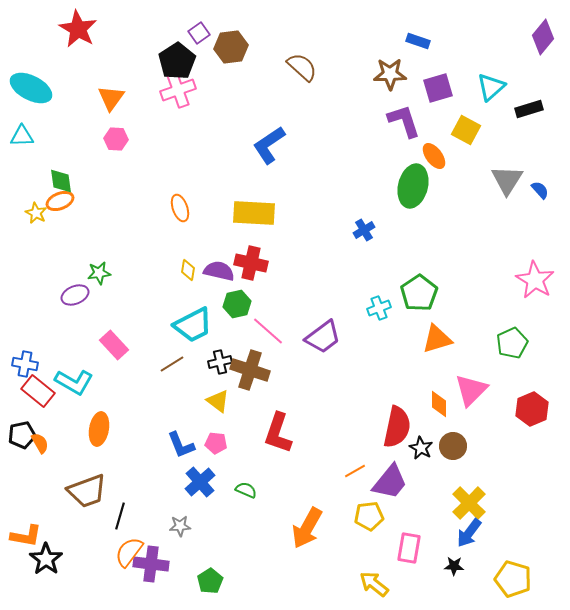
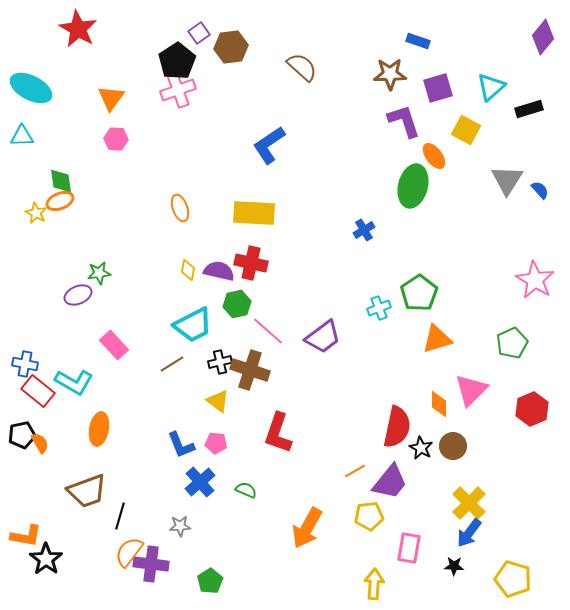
purple ellipse at (75, 295): moved 3 px right
yellow arrow at (374, 584): rotated 56 degrees clockwise
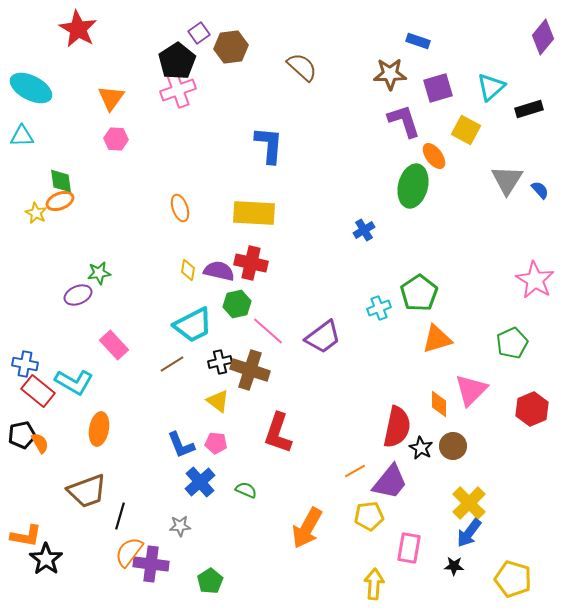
blue L-shape at (269, 145): rotated 129 degrees clockwise
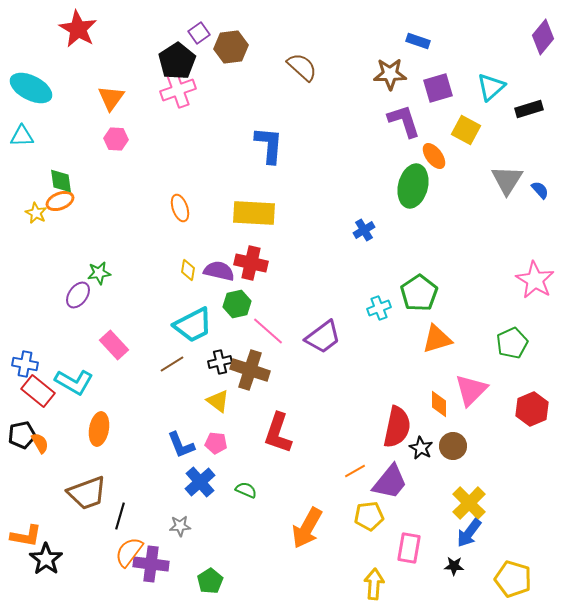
purple ellipse at (78, 295): rotated 32 degrees counterclockwise
brown trapezoid at (87, 491): moved 2 px down
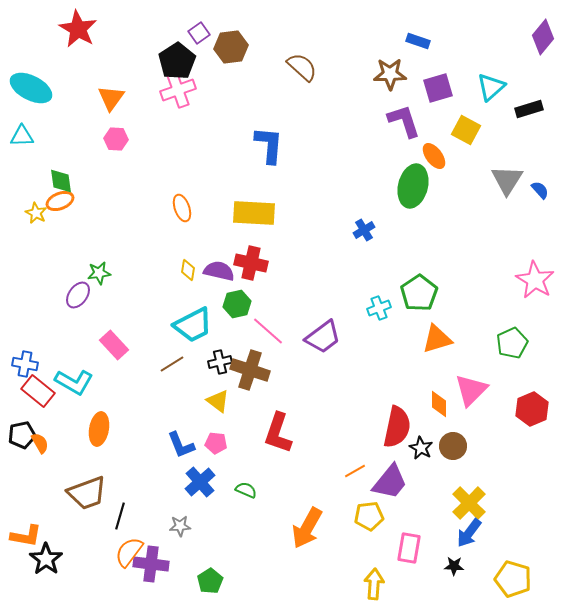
orange ellipse at (180, 208): moved 2 px right
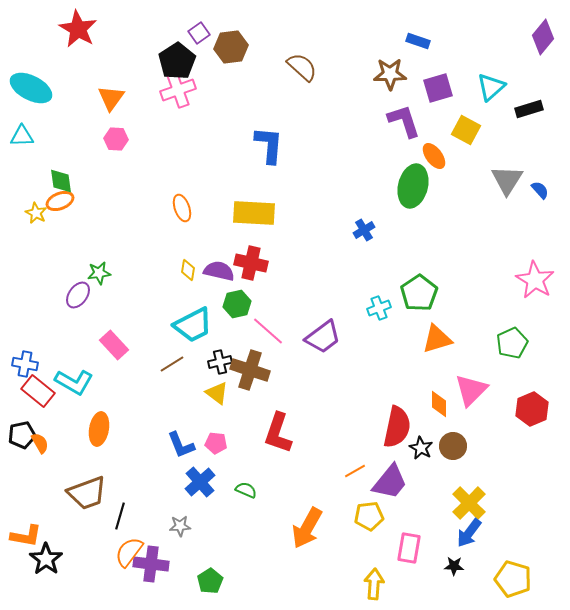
yellow triangle at (218, 401): moved 1 px left, 8 px up
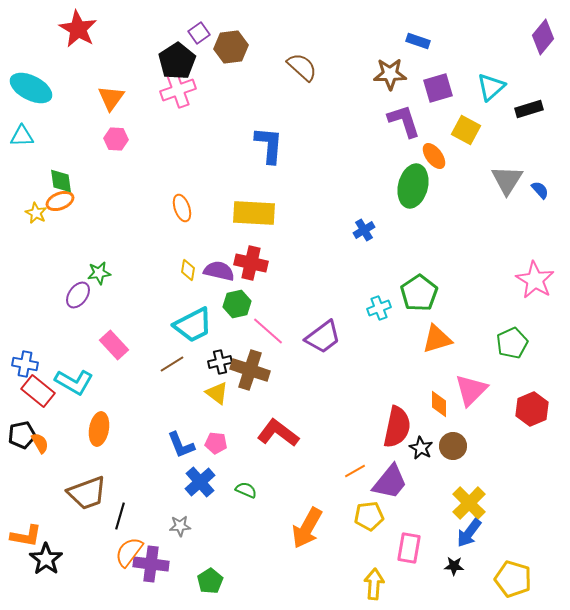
red L-shape at (278, 433): rotated 108 degrees clockwise
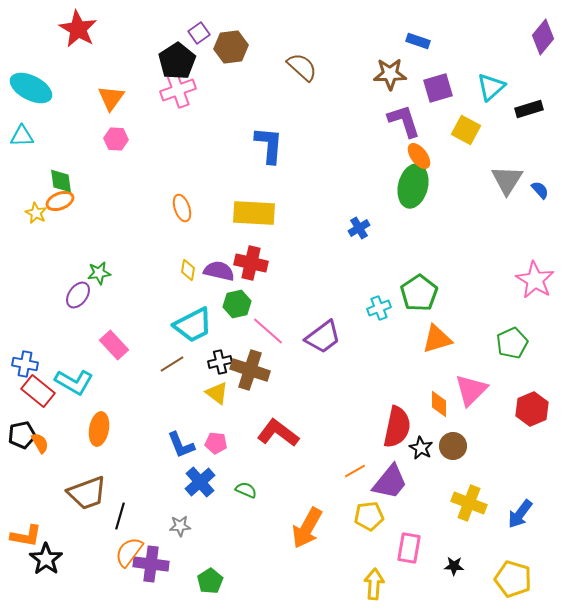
orange ellipse at (434, 156): moved 15 px left
blue cross at (364, 230): moved 5 px left, 2 px up
yellow cross at (469, 503): rotated 24 degrees counterclockwise
blue arrow at (469, 533): moved 51 px right, 19 px up
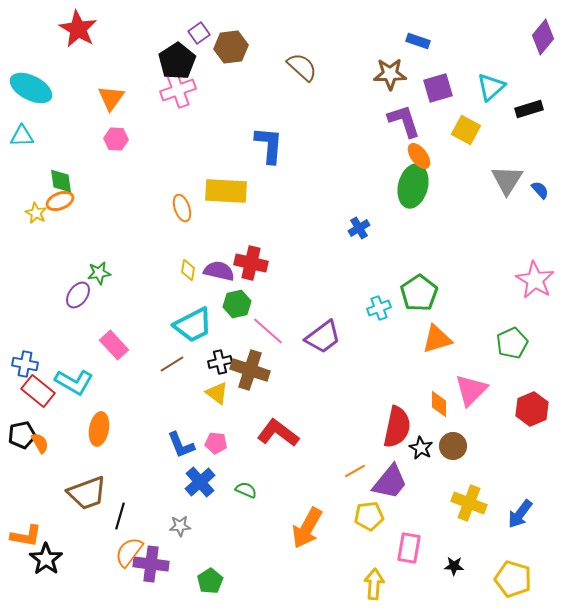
yellow rectangle at (254, 213): moved 28 px left, 22 px up
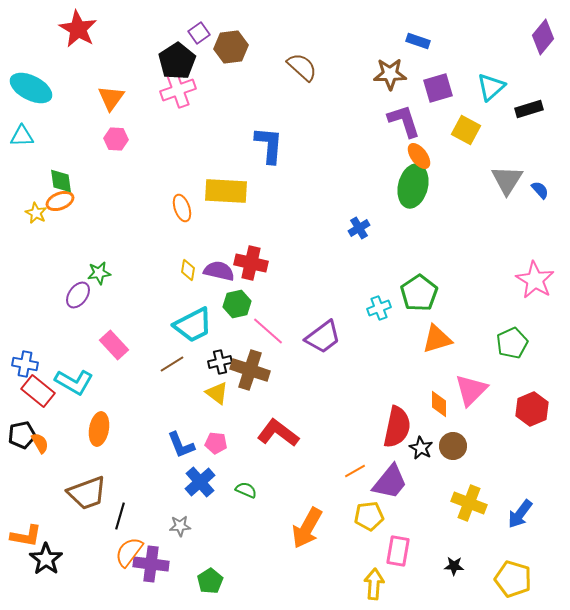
pink rectangle at (409, 548): moved 11 px left, 3 px down
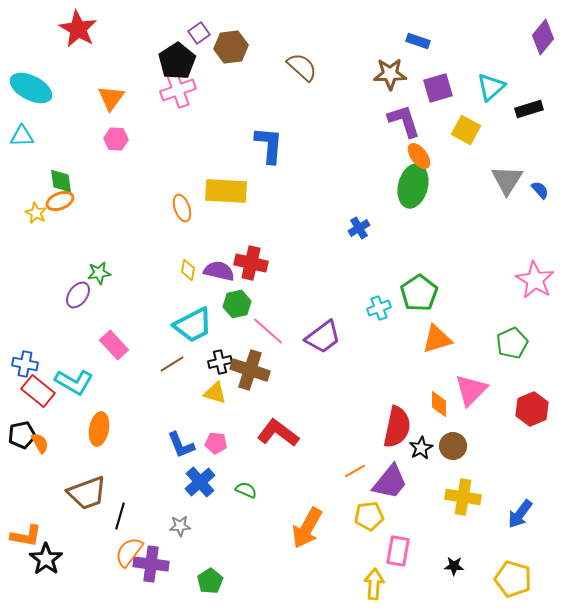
yellow triangle at (217, 393): moved 2 px left; rotated 20 degrees counterclockwise
black star at (421, 448): rotated 15 degrees clockwise
yellow cross at (469, 503): moved 6 px left, 6 px up; rotated 12 degrees counterclockwise
